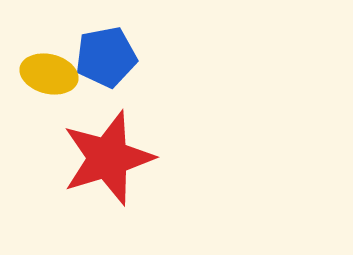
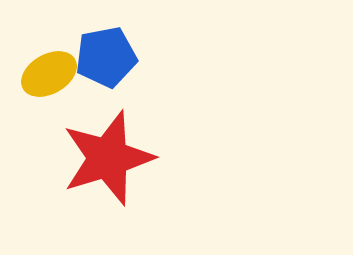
yellow ellipse: rotated 44 degrees counterclockwise
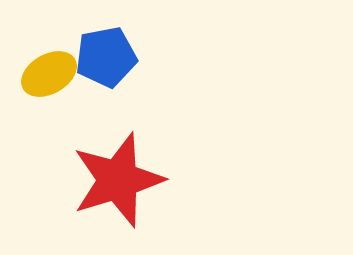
red star: moved 10 px right, 22 px down
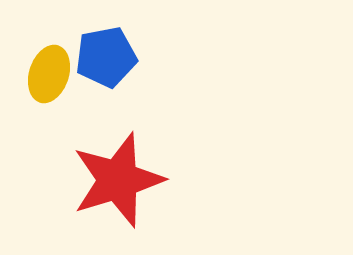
yellow ellipse: rotated 42 degrees counterclockwise
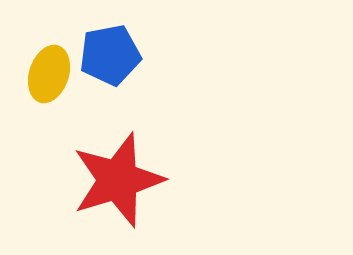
blue pentagon: moved 4 px right, 2 px up
